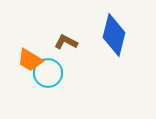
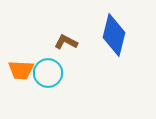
orange trapezoid: moved 9 px left, 10 px down; rotated 28 degrees counterclockwise
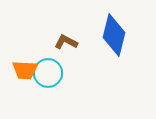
orange trapezoid: moved 4 px right
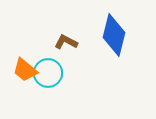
orange trapezoid: rotated 36 degrees clockwise
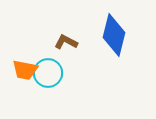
orange trapezoid: rotated 28 degrees counterclockwise
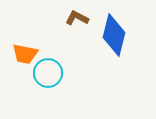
brown L-shape: moved 11 px right, 24 px up
orange trapezoid: moved 16 px up
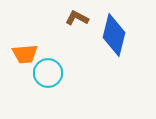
orange trapezoid: rotated 16 degrees counterclockwise
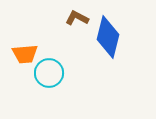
blue diamond: moved 6 px left, 2 px down
cyan circle: moved 1 px right
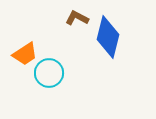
orange trapezoid: rotated 28 degrees counterclockwise
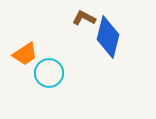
brown L-shape: moved 7 px right
